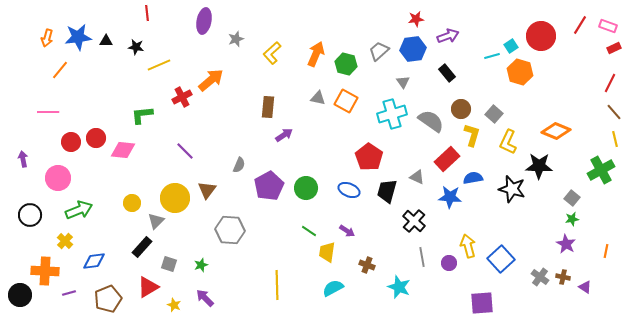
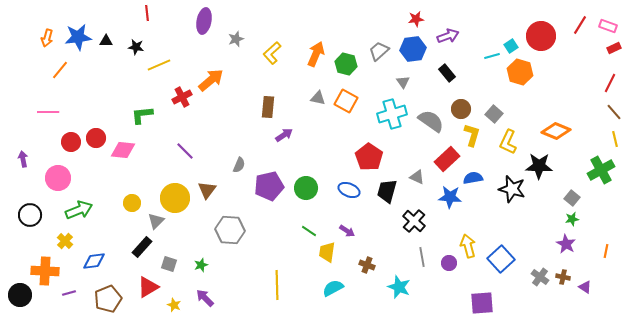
purple pentagon at (269, 186): rotated 16 degrees clockwise
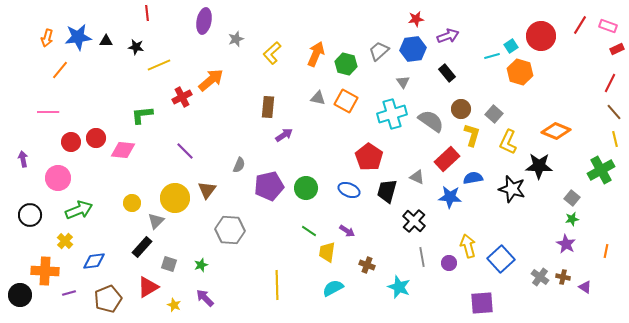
red rectangle at (614, 48): moved 3 px right, 1 px down
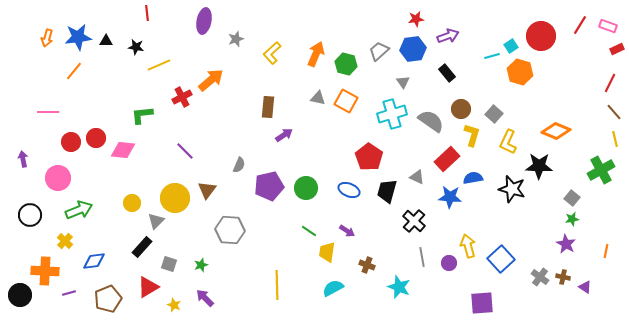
orange line at (60, 70): moved 14 px right, 1 px down
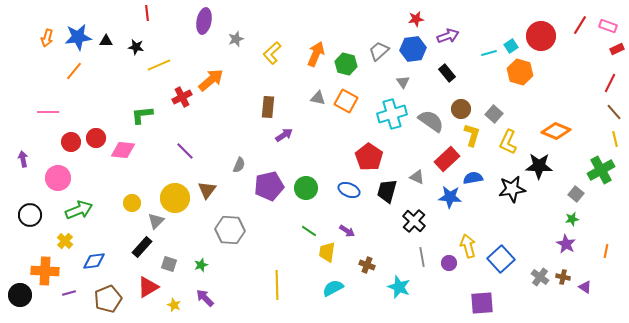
cyan line at (492, 56): moved 3 px left, 3 px up
black star at (512, 189): rotated 24 degrees counterclockwise
gray square at (572, 198): moved 4 px right, 4 px up
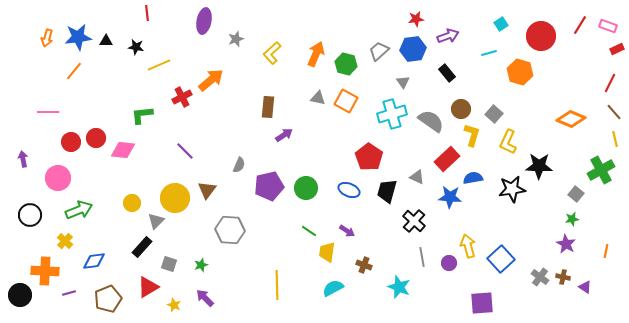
cyan square at (511, 46): moved 10 px left, 22 px up
orange diamond at (556, 131): moved 15 px right, 12 px up
brown cross at (367, 265): moved 3 px left
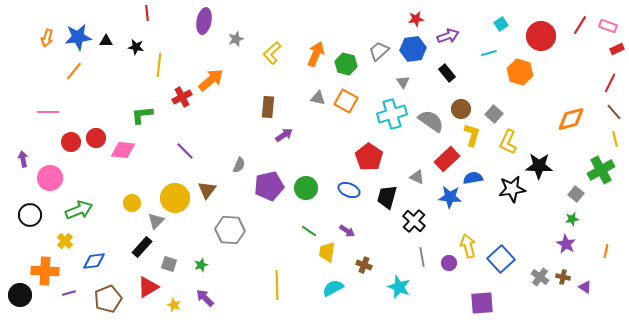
yellow line at (159, 65): rotated 60 degrees counterclockwise
orange diamond at (571, 119): rotated 36 degrees counterclockwise
pink circle at (58, 178): moved 8 px left
black trapezoid at (387, 191): moved 6 px down
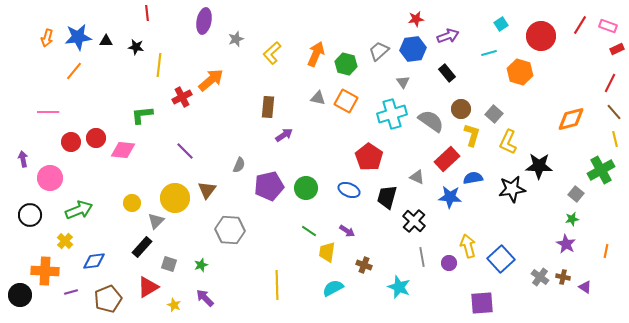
purple line at (69, 293): moved 2 px right, 1 px up
